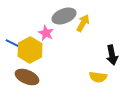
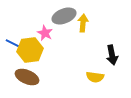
yellow arrow: rotated 24 degrees counterclockwise
pink star: moved 1 px left
yellow hexagon: rotated 20 degrees clockwise
yellow semicircle: moved 3 px left
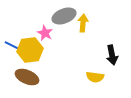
blue line: moved 1 px left, 2 px down
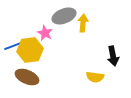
blue line: rotated 48 degrees counterclockwise
black arrow: moved 1 px right, 1 px down
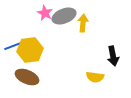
pink star: moved 20 px up
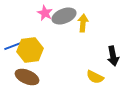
yellow semicircle: rotated 18 degrees clockwise
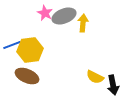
blue line: moved 1 px left, 1 px up
black arrow: moved 29 px down
brown ellipse: moved 1 px up
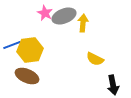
yellow semicircle: moved 18 px up
